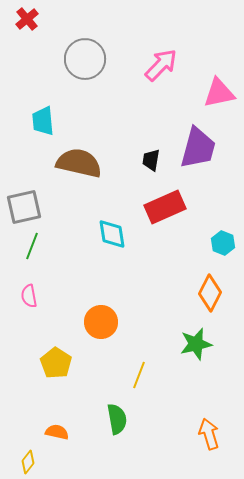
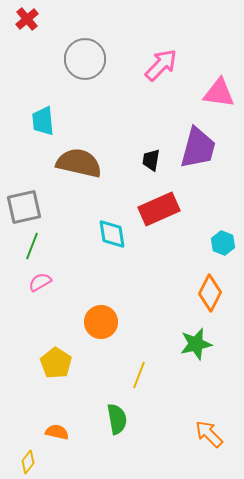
pink triangle: rotated 20 degrees clockwise
red rectangle: moved 6 px left, 2 px down
pink semicircle: moved 11 px right, 14 px up; rotated 70 degrees clockwise
orange arrow: rotated 28 degrees counterclockwise
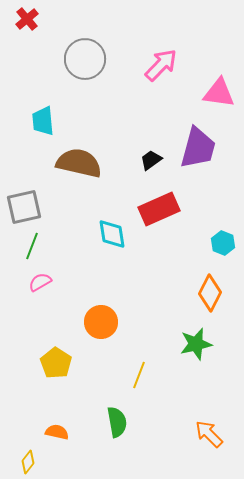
black trapezoid: rotated 45 degrees clockwise
green semicircle: moved 3 px down
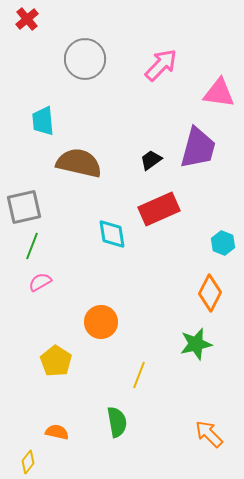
yellow pentagon: moved 2 px up
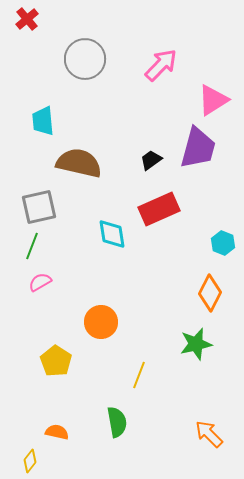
pink triangle: moved 6 px left, 7 px down; rotated 40 degrees counterclockwise
gray square: moved 15 px right
yellow diamond: moved 2 px right, 1 px up
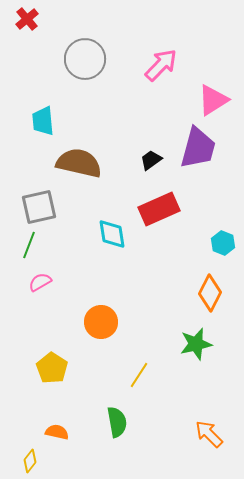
green line: moved 3 px left, 1 px up
yellow pentagon: moved 4 px left, 7 px down
yellow line: rotated 12 degrees clockwise
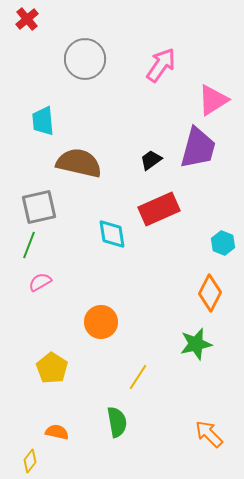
pink arrow: rotated 9 degrees counterclockwise
yellow line: moved 1 px left, 2 px down
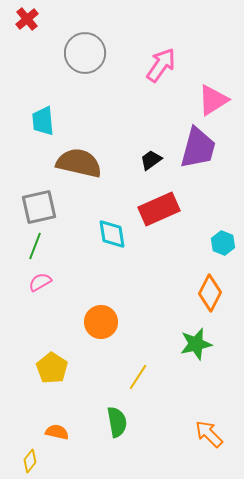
gray circle: moved 6 px up
green line: moved 6 px right, 1 px down
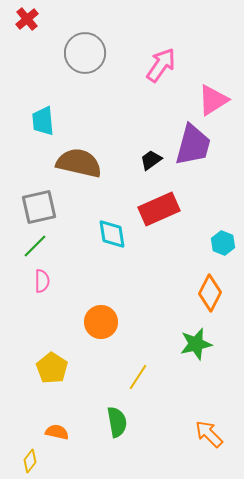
purple trapezoid: moved 5 px left, 3 px up
green line: rotated 24 degrees clockwise
pink semicircle: moved 2 px right, 1 px up; rotated 120 degrees clockwise
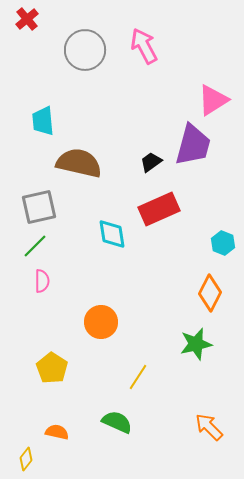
gray circle: moved 3 px up
pink arrow: moved 17 px left, 19 px up; rotated 63 degrees counterclockwise
black trapezoid: moved 2 px down
green semicircle: rotated 56 degrees counterclockwise
orange arrow: moved 7 px up
yellow diamond: moved 4 px left, 2 px up
